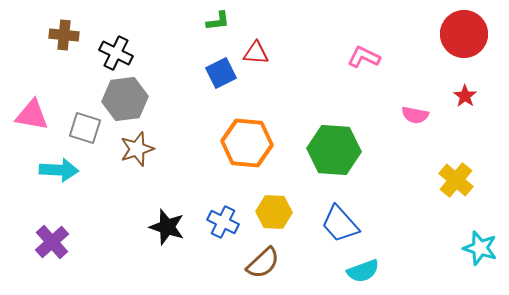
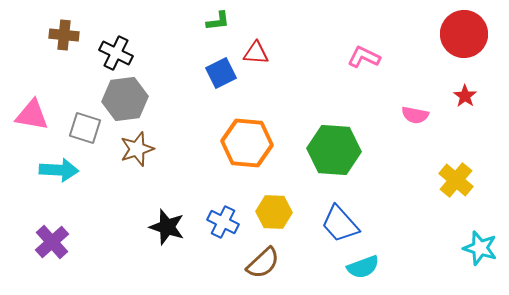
cyan semicircle: moved 4 px up
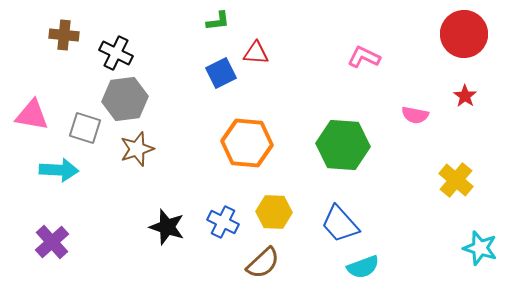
green hexagon: moved 9 px right, 5 px up
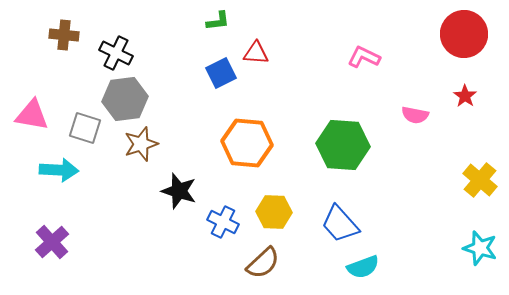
brown star: moved 4 px right, 5 px up
yellow cross: moved 24 px right
black star: moved 12 px right, 36 px up
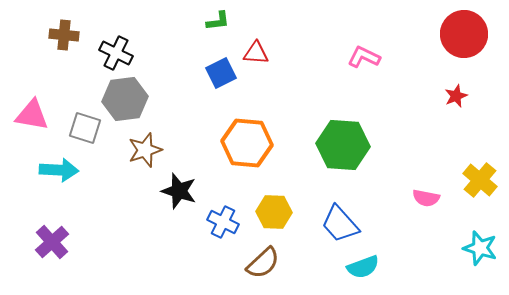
red star: moved 9 px left; rotated 15 degrees clockwise
pink semicircle: moved 11 px right, 83 px down
brown star: moved 4 px right, 6 px down
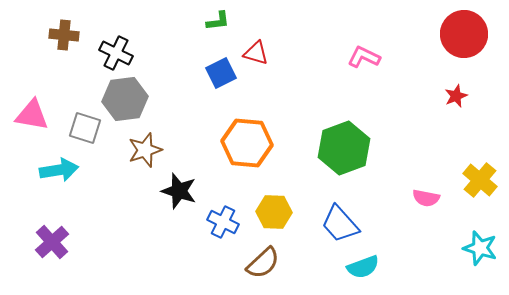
red triangle: rotated 12 degrees clockwise
green hexagon: moved 1 px right, 3 px down; rotated 24 degrees counterclockwise
cyan arrow: rotated 12 degrees counterclockwise
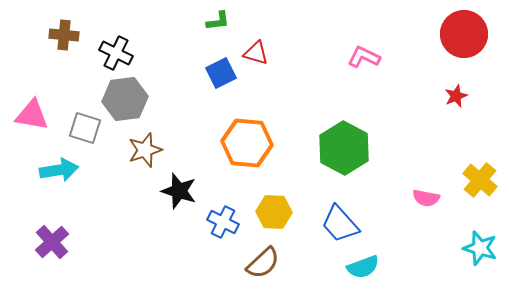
green hexagon: rotated 12 degrees counterclockwise
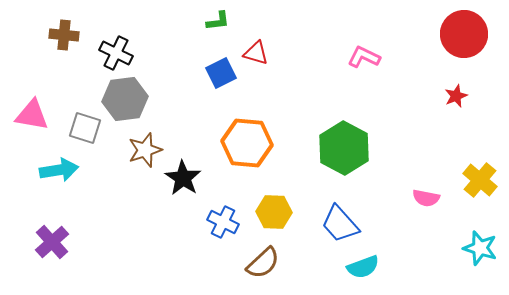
black star: moved 4 px right, 13 px up; rotated 15 degrees clockwise
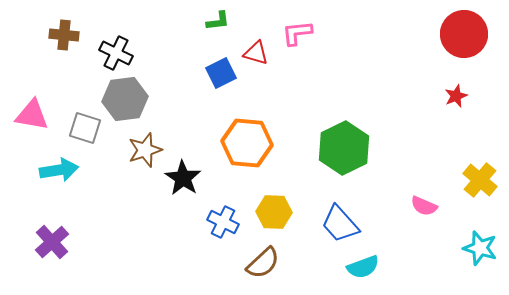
pink L-shape: moved 67 px left, 24 px up; rotated 32 degrees counterclockwise
green hexagon: rotated 6 degrees clockwise
pink semicircle: moved 2 px left, 8 px down; rotated 12 degrees clockwise
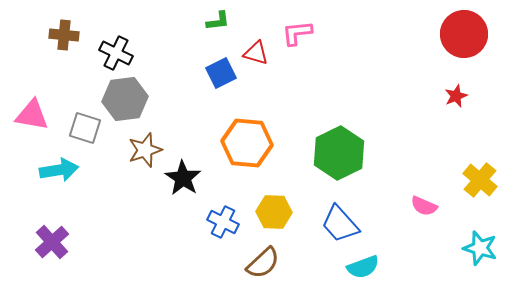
green hexagon: moved 5 px left, 5 px down
